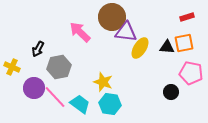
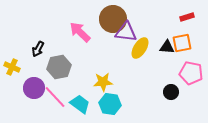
brown circle: moved 1 px right, 2 px down
orange square: moved 2 px left
yellow star: rotated 24 degrees counterclockwise
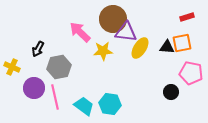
yellow star: moved 31 px up
pink line: rotated 30 degrees clockwise
cyan trapezoid: moved 4 px right, 2 px down
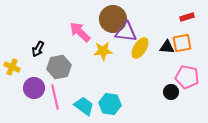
pink pentagon: moved 4 px left, 4 px down
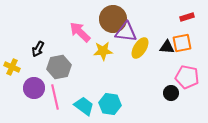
black circle: moved 1 px down
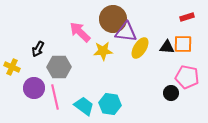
orange square: moved 1 px right, 1 px down; rotated 12 degrees clockwise
gray hexagon: rotated 10 degrees clockwise
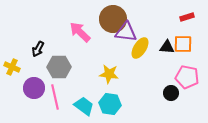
yellow star: moved 6 px right, 23 px down; rotated 12 degrees clockwise
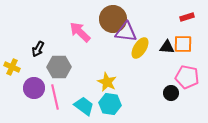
yellow star: moved 2 px left, 8 px down; rotated 18 degrees clockwise
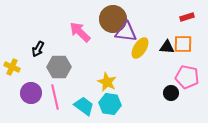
purple circle: moved 3 px left, 5 px down
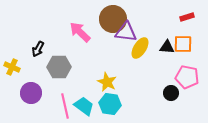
pink line: moved 10 px right, 9 px down
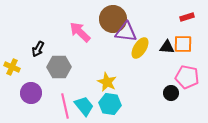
cyan trapezoid: rotated 15 degrees clockwise
